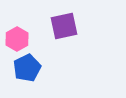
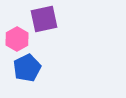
purple square: moved 20 px left, 7 px up
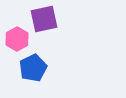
blue pentagon: moved 6 px right
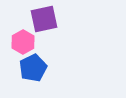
pink hexagon: moved 6 px right, 3 px down
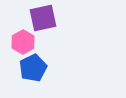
purple square: moved 1 px left, 1 px up
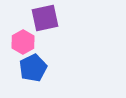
purple square: moved 2 px right
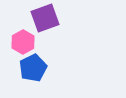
purple square: rotated 8 degrees counterclockwise
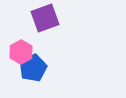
pink hexagon: moved 2 px left, 10 px down
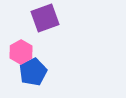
blue pentagon: moved 4 px down
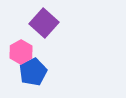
purple square: moved 1 px left, 5 px down; rotated 28 degrees counterclockwise
